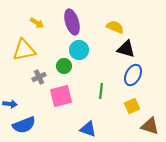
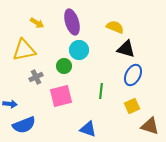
gray cross: moved 3 px left
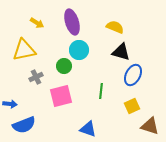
black triangle: moved 5 px left, 3 px down
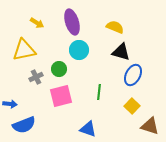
green circle: moved 5 px left, 3 px down
green line: moved 2 px left, 1 px down
yellow square: rotated 21 degrees counterclockwise
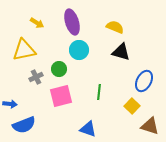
blue ellipse: moved 11 px right, 6 px down
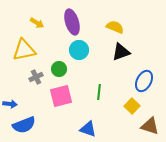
black triangle: rotated 36 degrees counterclockwise
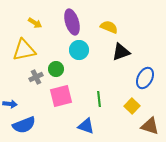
yellow arrow: moved 2 px left
yellow semicircle: moved 6 px left
green circle: moved 3 px left
blue ellipse: moved 1 px right, 3 px up
green line: moved 7 px down; rotated 14 degrees counterclockwise
blue triangle: moved 2 px left, 3 px up
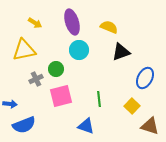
gray cross: moved 2 px down
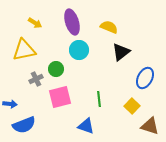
black triangle: rotated 18 degrees counterclockwise
pink square: moved 1 px left, 1 px down
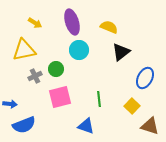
gray cross: moved 1 px left, 3 px up
